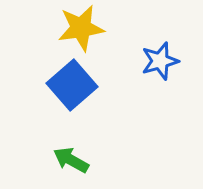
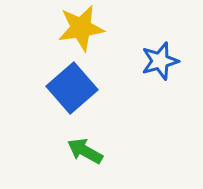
blue square: moved 3 px down
green arrow: moved 14 px right, 9 px up
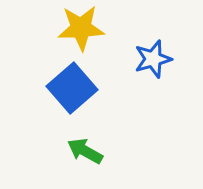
yellow star: rotated 6 degrees clockwise
blue star: moved 7 px left, 2 px up
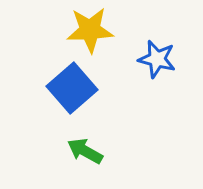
yellow star: moved 9 px right, 2 px down
blue star: moved 4 px right; rotated 30 degrees clockwise
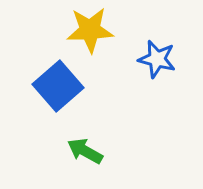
blue square: moved 14 px left, 2 px up
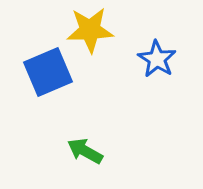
blue star: rotated 18 degrees clockwise
blue square: moved 10 px left, 14 px up; rotated 18 degrees clockwise
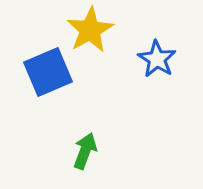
yellow star: rotated 27 degrees counterclockwise
green arrow: rotated 81 degrees clockwise
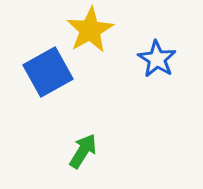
blue square: rotated 6 degrees counterclockwise
green arrow: moved 2 px left; rotated 12 degrees clockwise
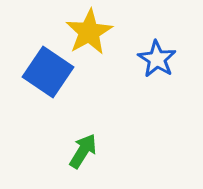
yellow star: moved 1 px left, 2 px down
blue square: rotated 27 degrees counterclockwise
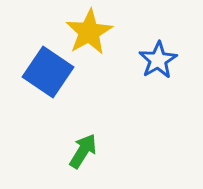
blue star: moved 1 px right, 1 px down; rotated 9 degrees clockwise
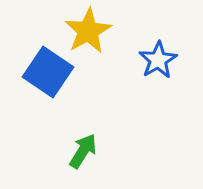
yellow star: moved 1 px left, 1 px up
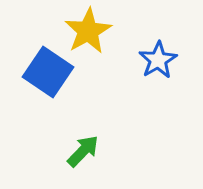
green arrow: rotated 12 degrees clockwise
